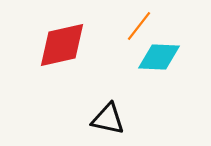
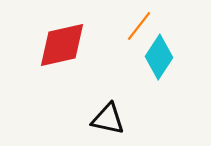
cyan diamond: rotated 60 degrees counterclockwise
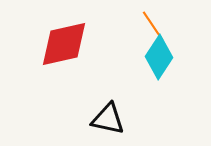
orange line: moved 14 px right; rotated 72 degrees counterclockwise
red diamond: moved 2 px right, 1 px up
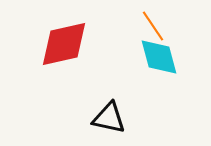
cyan diamond: rotated 48 degrees counterclockwise
black triangle: moved 1 px right, 1 px up
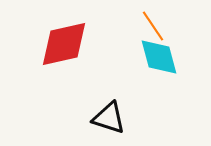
black triangle: rotated 6 degrees clockwise
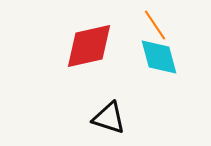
orange line: moved 2 px right, 1 px up
red diamond: moved 25 px right, 2 px down
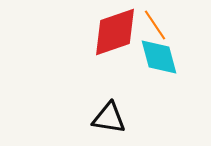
red diamond: moved 26 px right, 14 px up; rotated 6 degrees counterclockwise
black triangle: rotated 9 degrees counterclockwise
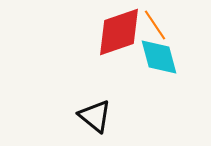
red diamond: moved 4 px right
black triangle: moved 14 px left, 2 px up; rotated 30 degrees clockwise
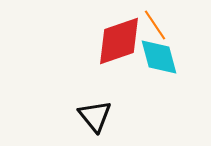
red diamond: moved 9 px down
black triangle: rotated 12 degrees clockwise
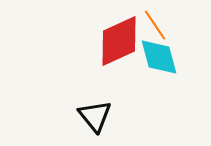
red diamond: rotated 6 degrees counterclockwise
